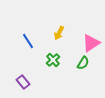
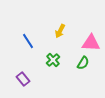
yellow arrow: moved 1 px right, 2 px up
pink triangle: rotated 36 degrees clockwise
purple rectangle: moved 3 px up
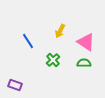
pink triangle: moved 5 px left, 1 px up; rotated 30 degrees clockwise
green semicircle: moved 1 px right; rotated 120 degrees counterclockwise
purple rectangle: moved 8 px left, 6 px down; rotated 32 degrees counterclockwise
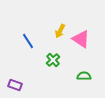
pink triangle: moved 5 px left, 3 px up
green semicircle: moved 13 px down
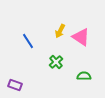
pink triangle: moved 2 px up
green cross: moved 3 px right, 2 px down
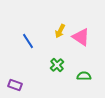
green cross: moved 1 px right, 3 px down
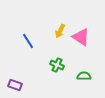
green cross: rotated 24 degrees counterclockwise
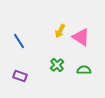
blue line: moved 9 px left
green cross: rotated 24 degrees clockwise
green semicircle: moved 6 px up
purple rectangle: moved 5 px right, 9 px up
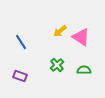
yellow arrow: rotated 24 degrees clockwise
blue line: moved 2 px right, 1 px down
